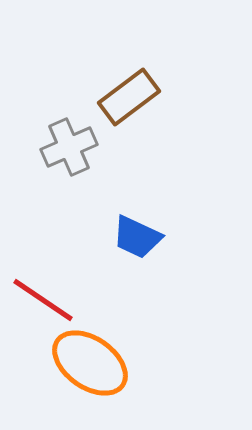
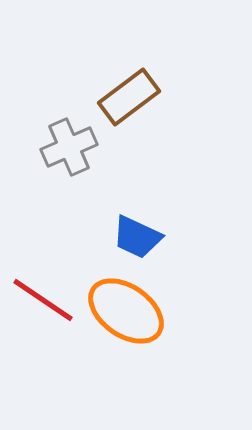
orange ellipse: moved 36 px right, 52 px up
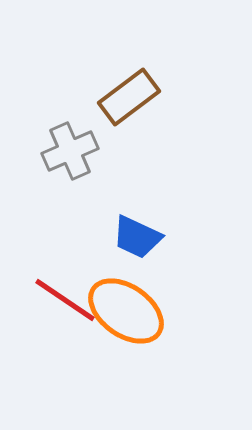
gray cross: moved 1 px right, 4 px down
red line: moved 22 px right
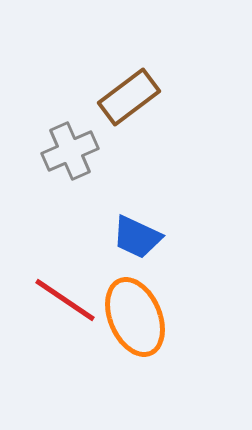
orange ellipse: moved 9 px right, 6 px down; rotated 32 degrees clockwise
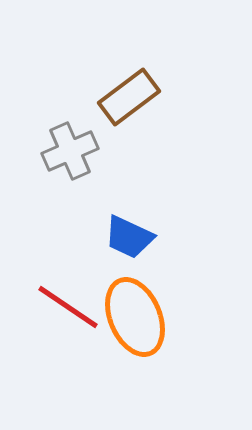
blue trapezoid: moved 8 px left
red line: moved 3 px right, 7 px down
